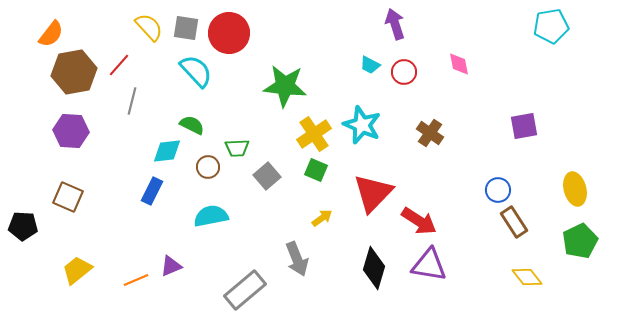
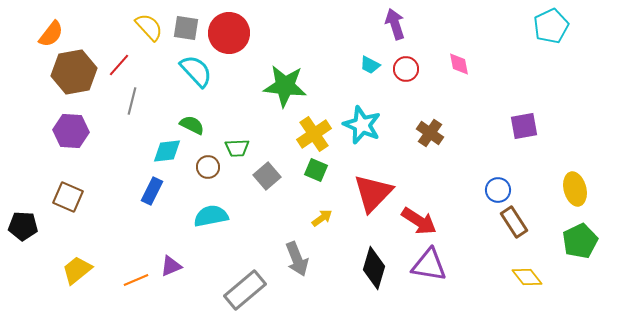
cyan pentagon at (551, 26): rotated 16 degrees counterclockwise
red circle at (404, 72): moved 2 px right, 3 px up
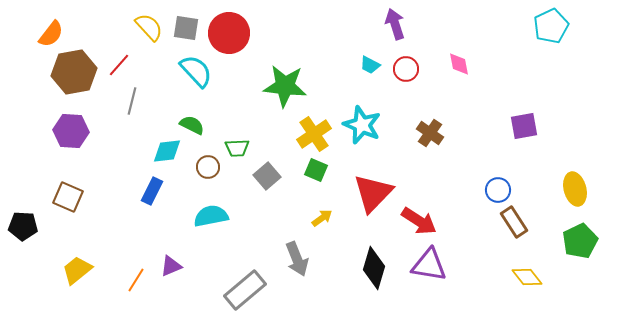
orange line at (136, 280): rotated 35 degrees counterclockwise
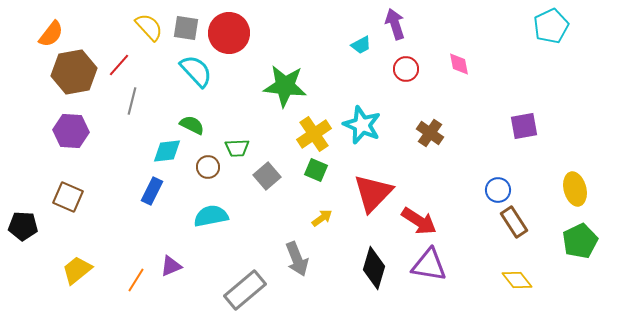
cyan trapezoid at (370, 65): moved 9 px left, 20 px up; rotated 55 degrees counterclockwise
yellow diamond at (527, 277): moved 10 px left, 3 px down
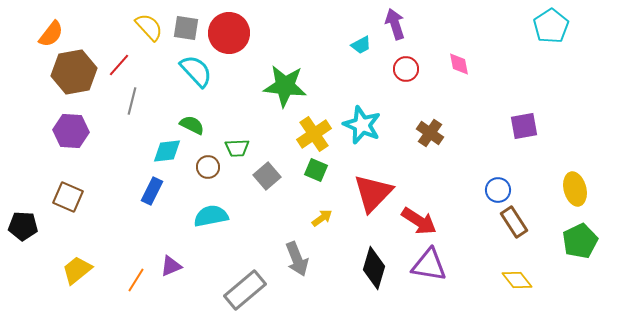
cyan pentagon at (551, 26): rotated 8 degrees counterclockwise
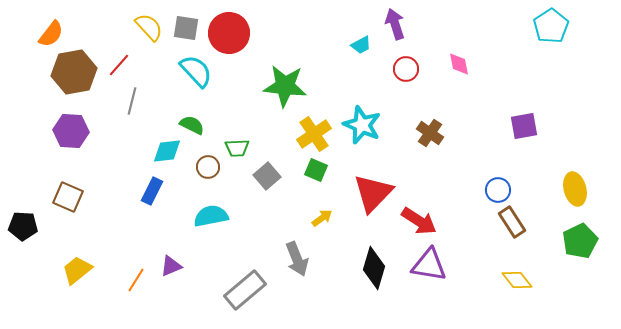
brown rectangle at (514, 222): moved 2 px left
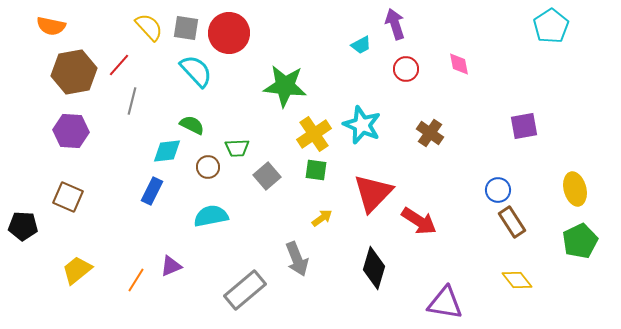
orange semicircle at (51, 34): moved 8 px up; rotated 64 degrees clockwise
green square at (316, 170): rotated 15 degrees counterclockwise
purple triangle at (429, 265): moved 16 px right, 38 px down
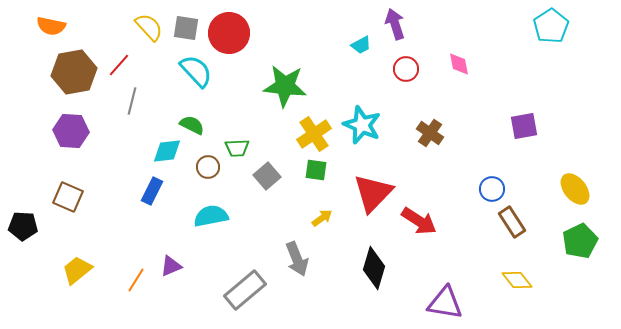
yellow ellipse at (575, 189): rotated 24 degrees counterclockwise
blue circle at (498, 190): moved 6 px left, 1 px up
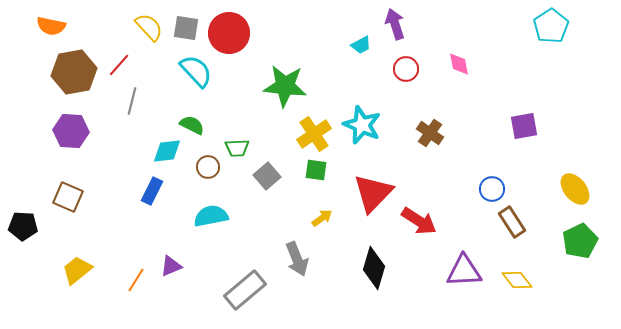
purple triangle at (445, 303): moved 19 px right, 32 px up; rotated 12 degrees counterclockwise
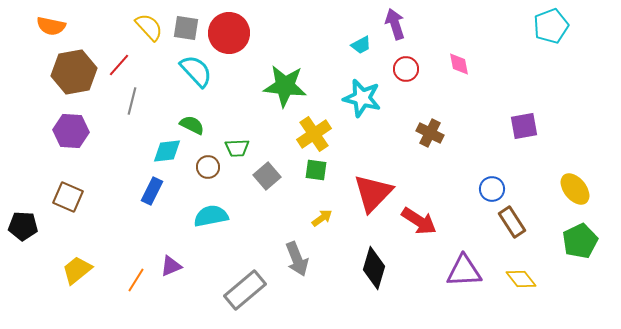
cyan pentagon at (551, 26): rotated 12 degrees clockwise
cyan star at (362, 125): moved 27 px up; rotated 9 degrees counterclockwise
brown cross at (430, 133): rotated 8 degrees counterclockwise
yellow diamond at (517, 280): moved 4 px right, 1 px up
